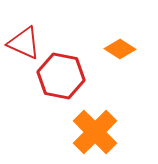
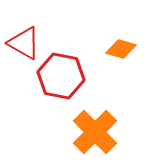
red triangle: rotated 6 degrees clockwise
orange diamond: moved 1 px right; rotated 16 degrees counterclockwise
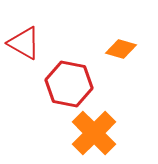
red hexagon: moved 8 px right, 8 px down
orange cross: moved 1 px left, 1 px down
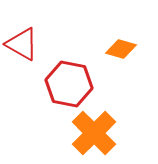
red triangle: moved 2 px left, 1 px down
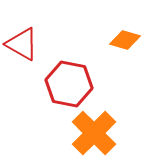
orange diamond: moved 4 px right, 9 px up
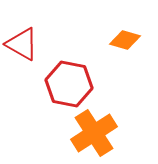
orange cross: rotated 12 degrees clockwise
